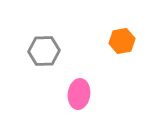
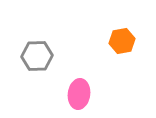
gray hexagon: moved 7 px left, 5 px down
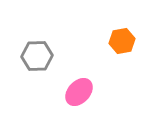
pink ellipse: moved 2 px up; rotated 36 degrees clockwise
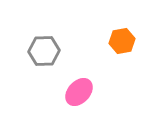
gray hexagon: moved 7 px right, 5 px up
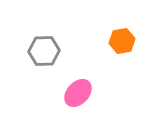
pink ellipse: moved 1 px left, 1 px down
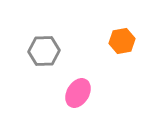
pink ellipse: rotated 12 degrees counterclockwise
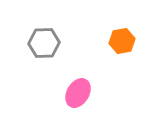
gray hexagon: moved 8 px up
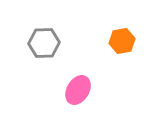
pink ellipse: moved 3 px up
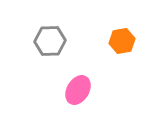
gray hexagon: moved 6 px right, 2 px up
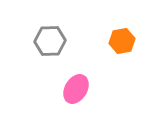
pink ellipse: moved 2 px left, 1 px up
